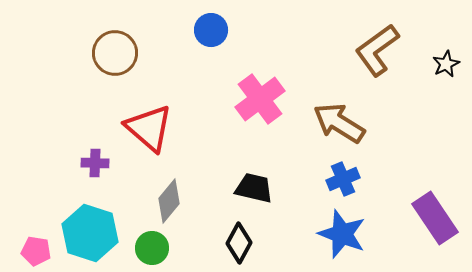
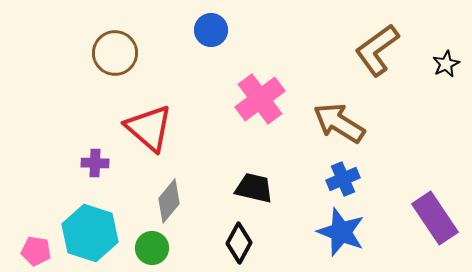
blue star: moved 1 px left, 2 px up
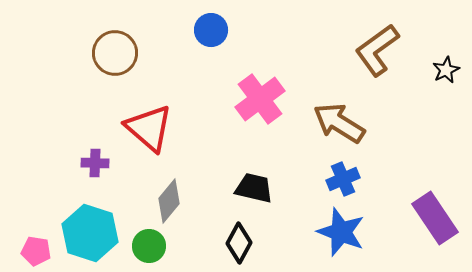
black star: moved 6 px down
green circle: moved 3 px left, 2 px up
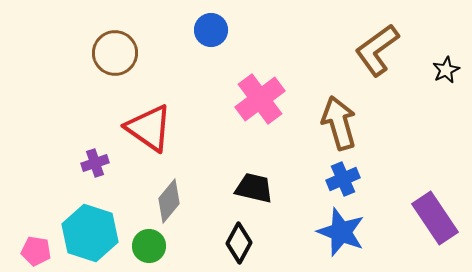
brown arrow: rotated 42 degrees clockwise
red triangle: rotated 6 degrees counterclockwise
purple cross: rotated 20 degrees counterclockwise
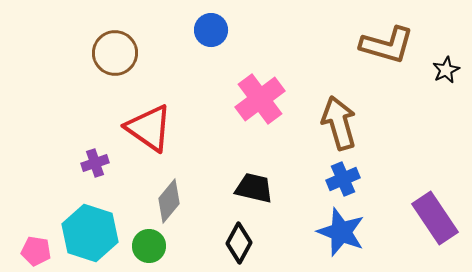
brown L-shape: moved 10 px right, 5 px up; rotated 128 degrees counterclockwise
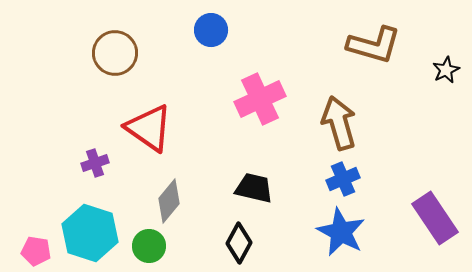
brown L-shape: moved 13 px left
pink cross: rotated 12 degrees clockwise
blue star: rotated 6 degrees clockwise
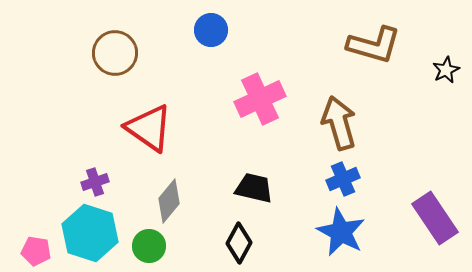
purple cross: moved 19 px down
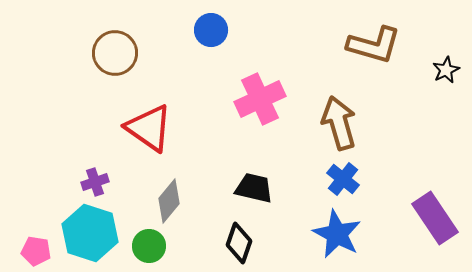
blue cross: rotated 28 degrees counterclockwise
blue star: moved 4 px left, 2 px down
black diamond: rotated 9 degrees counterclockwise
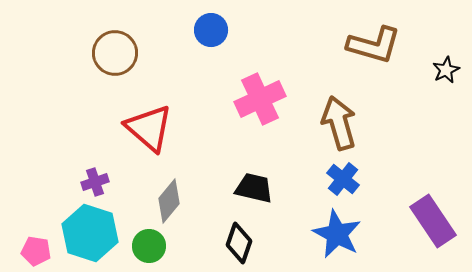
red triangle: rotated 6 degrees clockwise
purple rectangle: moved 2 px left, 3 px down
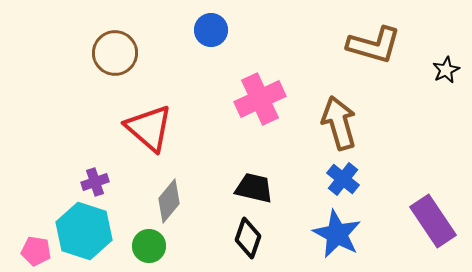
cyan hexagon: moved 6 px left, 2 px up
black diamond: moved 9 px right, 5 px up
